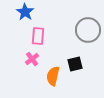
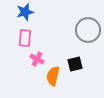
blue star: rotated 24 degrees clockwise
pink rectangle: moved 13 px left, 2 px down
pink cross: moved 5 px right; rotated 24 degrees counterclockwise
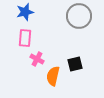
gray circle: moved 9 px left, 14 px up
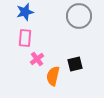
pink cross: rotated 24 degrees clockwise
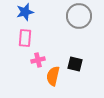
pink cross: moved 1 px right, 1 px down; rotated 24 degrees clockwise
black square: rotated 28 degrees clockwise
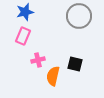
pink rectangle: moved 2 px left, 2 px up; rotated 18 degrees clockwise
